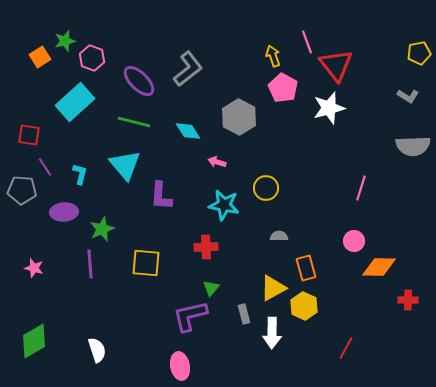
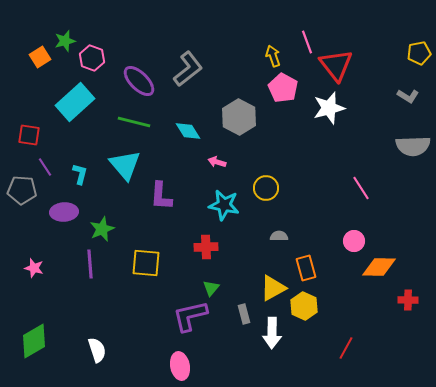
pink line at (361, 188): rotated 50 degrees counterclockwise
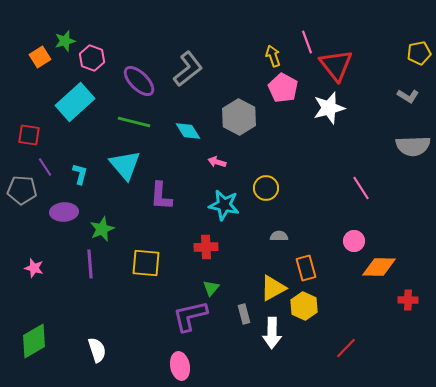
red line at (346, 348): rotated 15 degrees clockwise
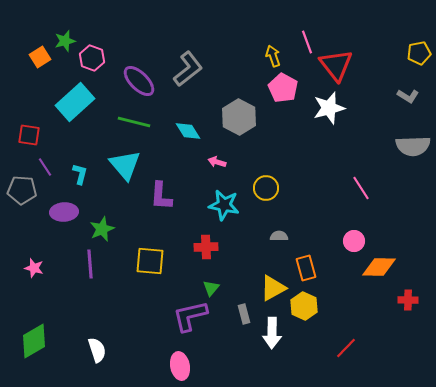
yellow square at (146, 263): moved 4 px right, 2 px up
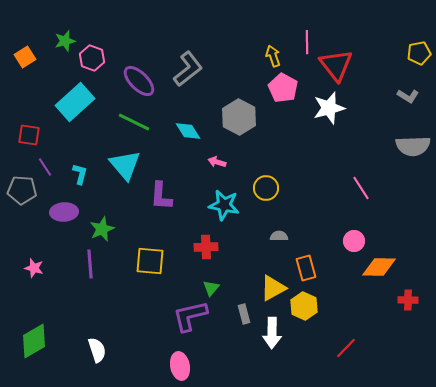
pink line at (307, 42): rotated 20 degrees clockwise
orange square at (40, 57): moved 15 px left
green line at (134, 122): rotated 12 degrees clockwise
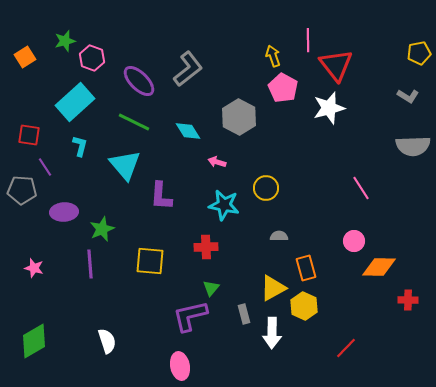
pink line at (307, 42): moved 1 px right, 2 px up
cyan L-shape at (80, 174): moved 28 px up
white semicircle at (97, 350): moved 10 px right, 9 px up
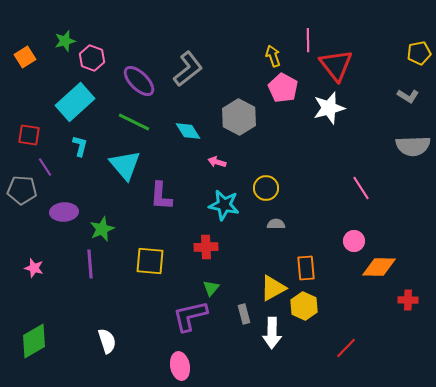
gray semicircle at (279, 236): moved 3 px left, 12 px up
orange rectangle at (306, 268): rotated 10 degrees clockwise
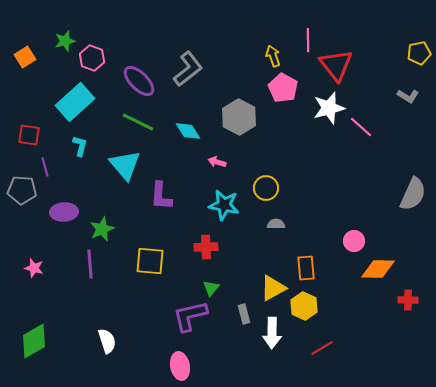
green line at (134, 122): moved 4 px right
gray semicircle at (413, 146): moved 48 px down; rotated 64 degrees counterclockwise
purple line at (45, 167): rotated 18 degrees clockwise
pink line at (361, 188): moved 61 px up; rotated 15 degrees counterclockwise
orange diamond at (379, 267): moved 1 px left, 2 px down
red line at (346, 348): moved 24 px left; rotated 15 degrees clockwise
